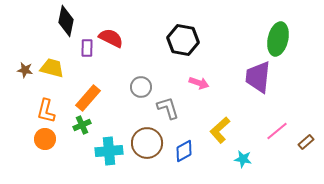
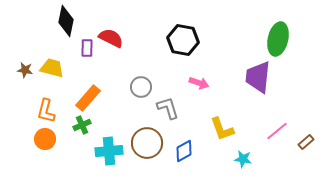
yellow L-shape: moved 2 px right, 1 px up; rotated 68 degrees counterclockwise
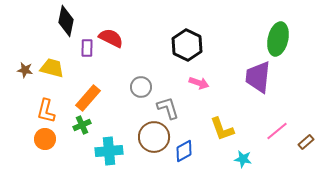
black hexagon: moved 4 px right, 5 px down; rotated 16 degrees clockwise
brown circle: moved 7 px right, 6 px up
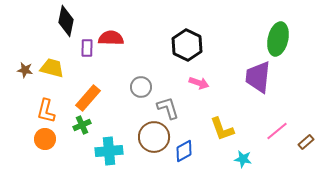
red semicircle: rotated 25 degrees counterclockwise
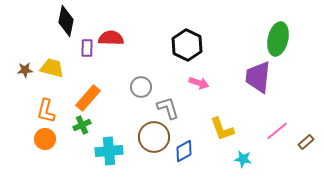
brown star: rotated 14 degrees counterclockwise
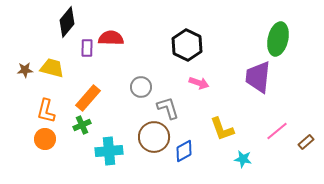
black diamond: moved 1 px right, 1 px down; rotated 28 degrees clockwise
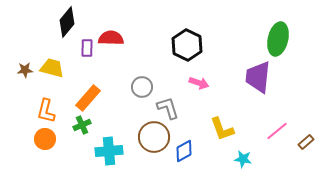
gray circle: moved 1 px right
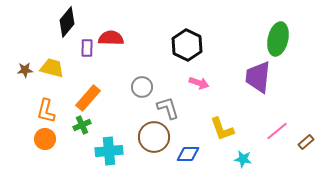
blue diamond: moved 4 px right, 3 px down; rotated 30 degrees clockwise
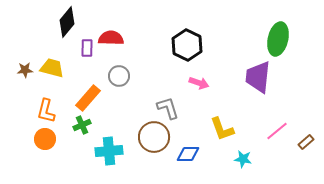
gray circle: moved 23 px left, 11 px up
